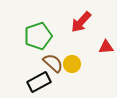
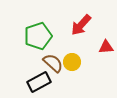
red arrow: moved 3 px down
yellow circle: moved 2 px up
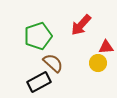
yellow circle: moved 26 px right, 1 px down
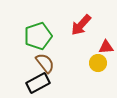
brown semicircle: moved 8 px left; rotated 10 degrees clockwise
black rectangle: moved 1 px left, 1 px down
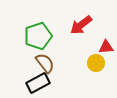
red arrow: rotated 10 degrees clockwise
yellow circle: moved 2 px left
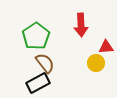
red arrow: rotated 55 degrees counterclockwise
green pentagon: moved 2 px left; rotated 16 degrees counterclockwise
